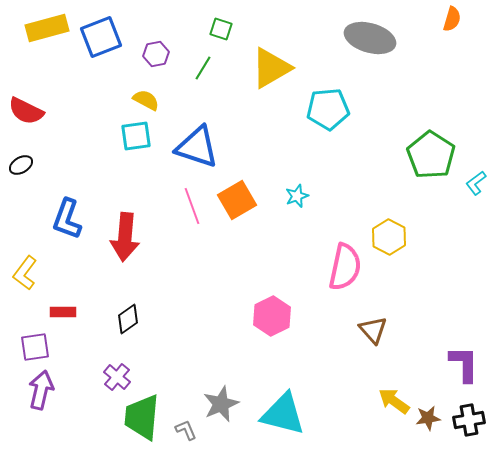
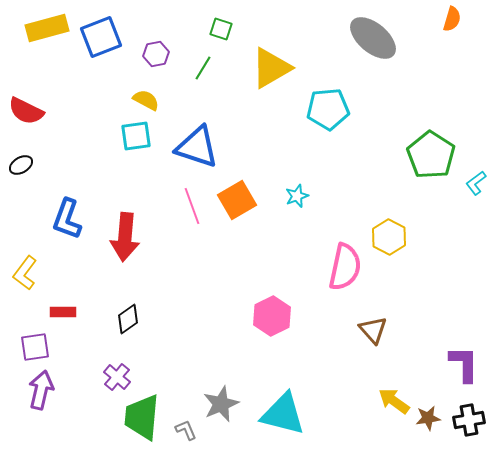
gray ellipse: moved 3 px right; rotated 24 degrees clockwise
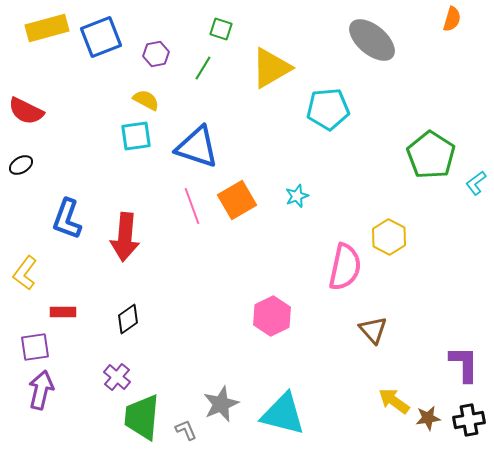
gray ellipse: moved 1 px left, 2 px down
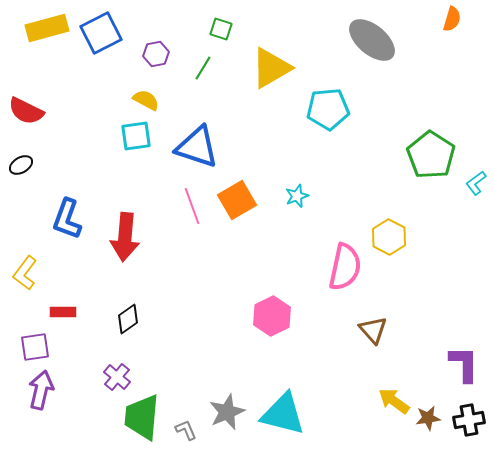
blue square: moved 4 px up; rotated 6 degrees counterclockwise
gray star: moved 6 px right, 8 px down
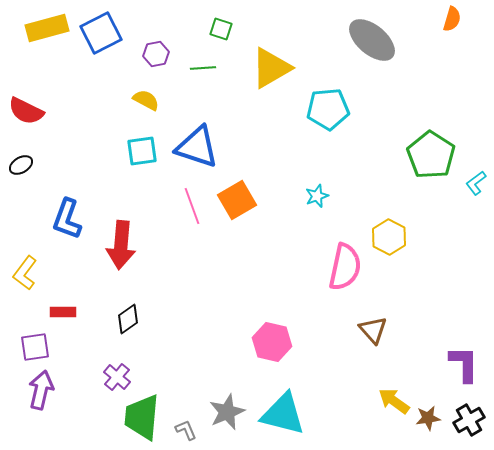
green line: rotated 55 degrees clockwise
cyan square: moved 6 px right, 15 px down
cyan star: moved 20 px right
red arrow: moved 4 px left, 8 px down
pink hexagon: moved 26 px down; rotated 21 degrees counterclockwise
black cross: rotated 20 degrees counterclockwise
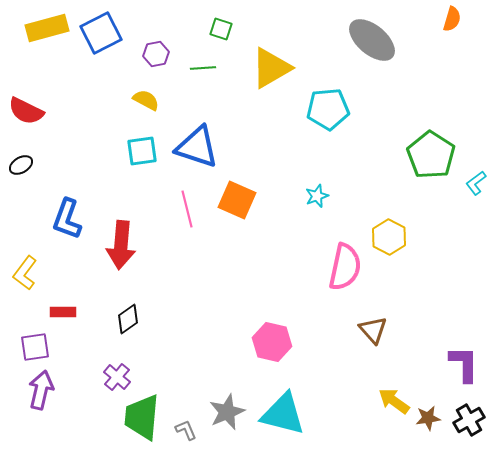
orange square: rotated 36 degrees counterclockwise
pink line: moved 5 px left, 3 px down; rotated 6 degrees clockwise
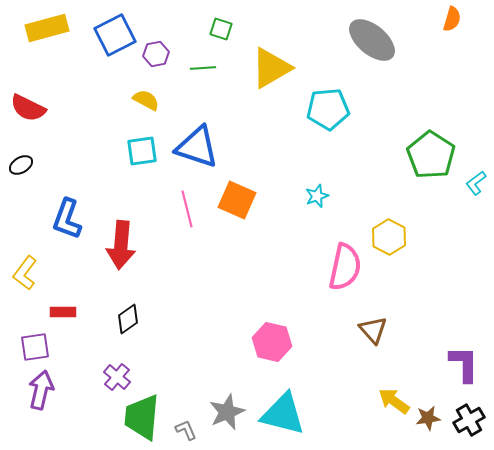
blue square: moved 14 px right, 2 px down
red semicircle: moved 2 px right, 3 px up
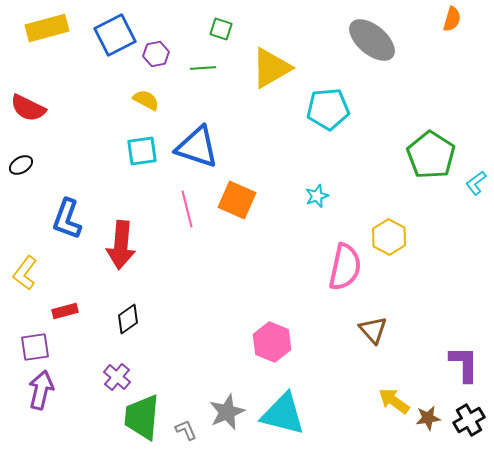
red rectangle: moved 2 px right, 1 px up; rotated 15 degrees counterclockwise
pink hexagon: rotated 9 degrees clockwise
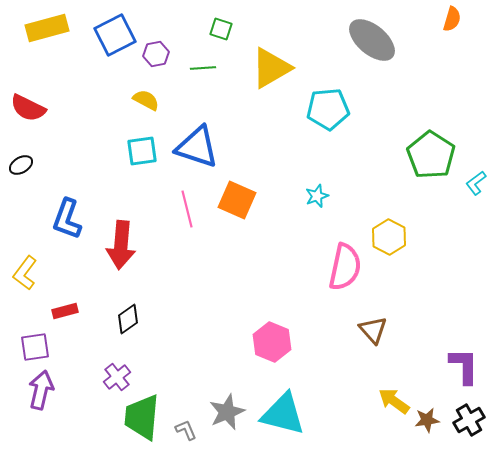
purple L-shape: moved 2 px down
purple cross: rotated 12 degrees clockwise
brown star: moved 1 px left, 2 px down
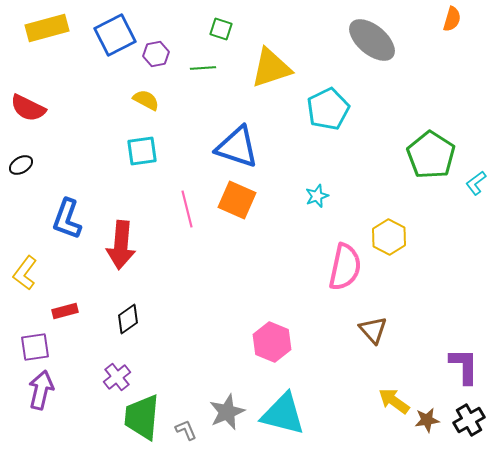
yellow triangle: rotated 12 degrees clockwise
cyan pentagon: rotated 21 degrees counterclockwise
blue triangle: moved 40 px right
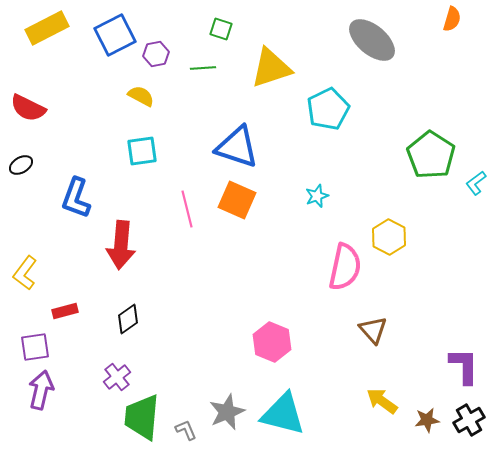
yellow rectangle: rotated 12 degrees counterclockwise
yellow semicircle: moved 5 px left, 4 px up
blue L-shape: moved 9 px right, 21 px up
yellow arrow: moved 12 px left
